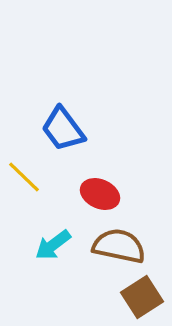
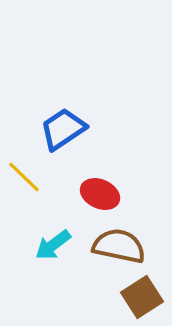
blue trapezoid: rotated 93 degrees clockwise
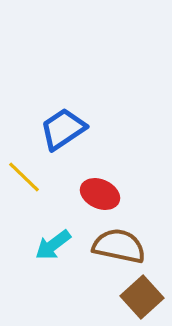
brown square: rotated 9 degrees counterclockwise
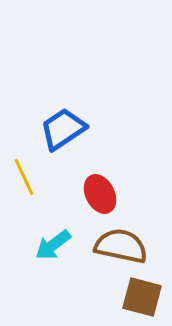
yellow line: rotated 21 degrees clockwise
red ellipse: rotated 39 degrees clockwise
brown semicircle: moved 2 px right
brown square: rotated 33 degrees counterclockwise
